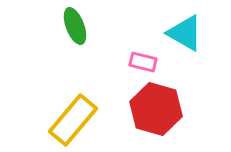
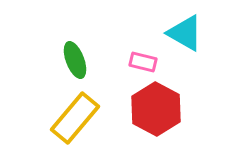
green ellipse: moved 34 px down
red hexagon: rotated 12 degrees clockwise
yellow rectangle: moved 2 px right, 2 px up
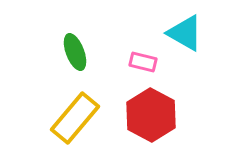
green ellipse: moved 8 px up
red hexagon: moved 5 px left, 6 px down
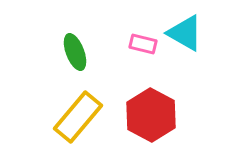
pink rectangle: moved 18 px up
yellow rectangle: moved 3 px right, 1 px up
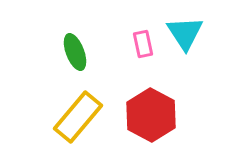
cyan triangle: rotated 27 degrees clockwise
pink rectangle: rotated 64 degrees clockwise
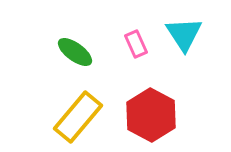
cyan triangle: moved 1 px left, 1 px down
pink rectangle: moved 7 px left; rotated 12 degrees counterclockwise
green ellipse: rotated 33 degrees counterclockwise
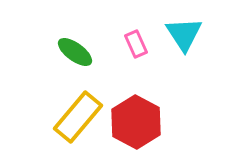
red hexagon: moved 15 px left, 7 px down
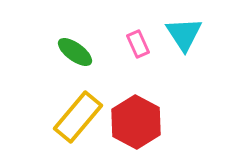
pink rectangle: moved 2 px right
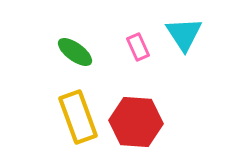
pink rectangle: moved 3 px down
yellow rectangle: rotated 60 degrees counterclockwise
red hexagon: rotated 24 degrees counterclockwise
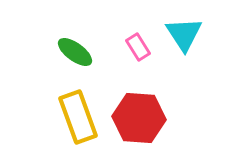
pink rectangle: rotated 8 degrees counterclockwise
red hexagon: moved 3 px right, 4 px up
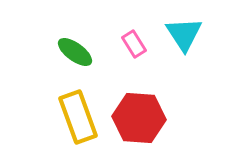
pink rectangle: moved 4 px left, 3 px up
